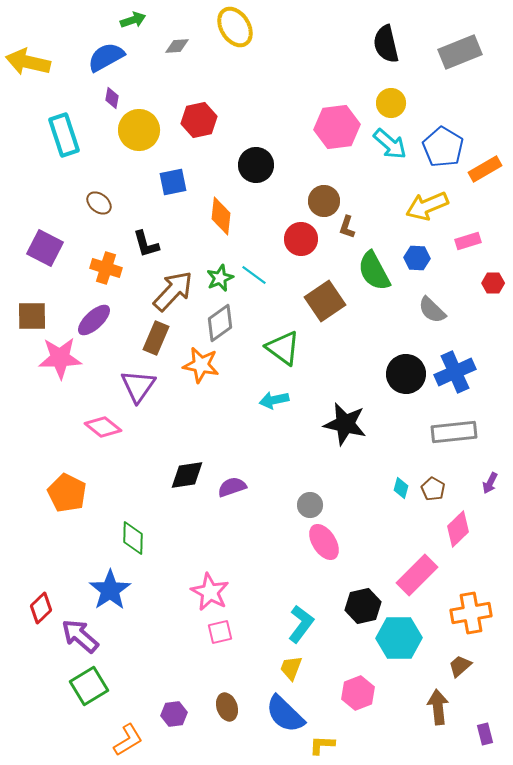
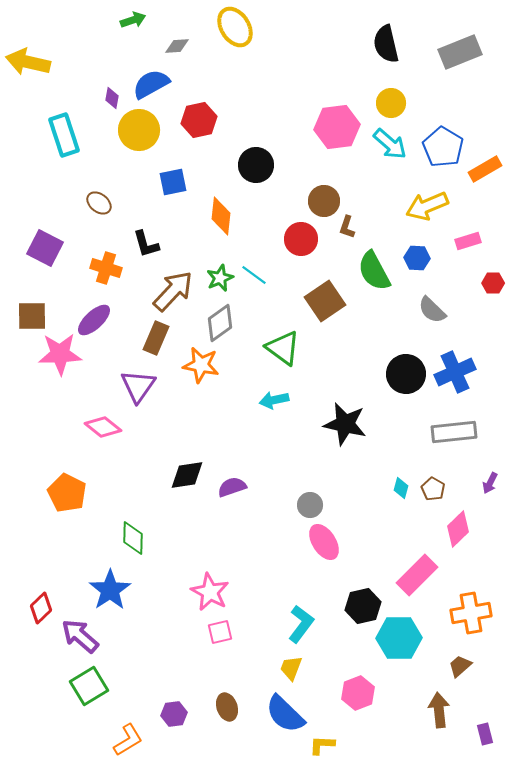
blue semicircle at (106, 57): moved 45 px right, 27 px down
pink star at (60, 358): moved 4 px up
brown arrow at (438, 707): moved 1 px right, 3 px down
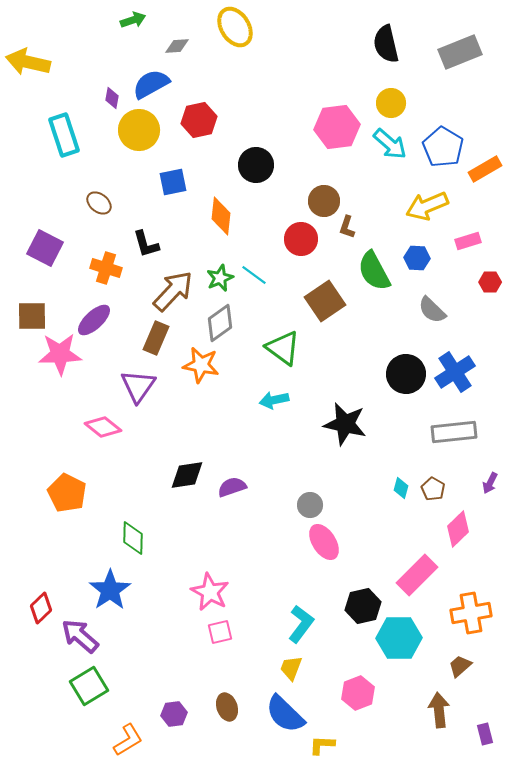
red hexagon at (493, 283): moved 3 px left, 1 px up
blue cross at (455, 372): rotated 9 degrees counterclockwise
